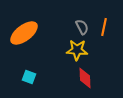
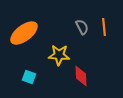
orange line: rotated 18 degrees counterclockwise
yellow star: moved 18 px left, 5 px down
red diamond: moved 4 px left, 2 px up
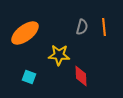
gray semicircle: rotated 42 degrees clockwise
orange ellipse: moved 1 px right
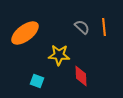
gray semicircle: rotated 63 degrees counterclockwise
cyan square: moved 8 px right, 4 px down
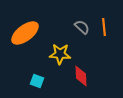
yellow star: moved 1 px right, 1 px up
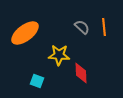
yellow star: moved 1 px left, 1 px down
red diamond: moved 3 px up
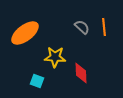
yellow star: moved 4 px left, 2 px down
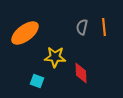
gray semicircle: rotated 119 degrees counterclockwise
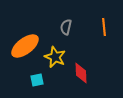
gray semicircle: moved 16 px left
orange ellipse: moved 13 px down
yellow star: rotated 20 degrees clockwise
cyan square: moved 1 px up; rotated 32 degrees counterclockwise
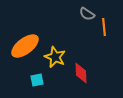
gray semicircle: moved 21 px right, 13 px up; rotated 70 degrees counterclockwise
